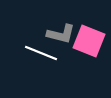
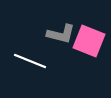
white line: moved 11 px left, 8 px down
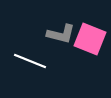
pink square: moved 1 px right, 2 px up
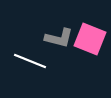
gray L-shape: moved 2 px left, 4 px down
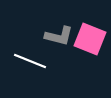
gray L-shape: moved 2 px up
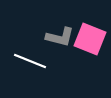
gray L-shape: moved 1 px right, 1 px down
